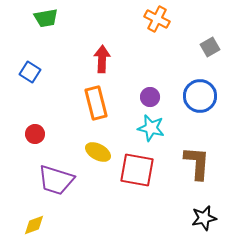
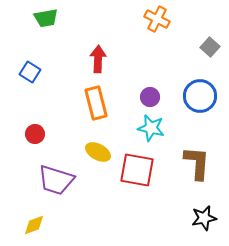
gray square: rotated 18 degrees counterclockwise
red arrow: moved 4 px left
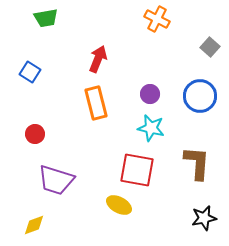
red arrow: rotated 20 degrees clockwise
purple circle: moved 3 px up
yellow ellipse: moved 21 px right, 53 px down
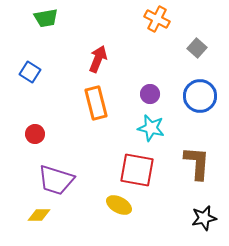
gray square: moved 13 px left, 1 px down
yellow diamond: moved 5 px right, 10 px up; rotated 20 degrees clockwise
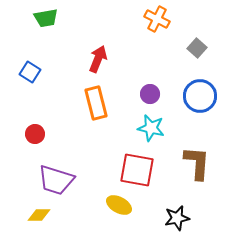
black star: moved 27 px left
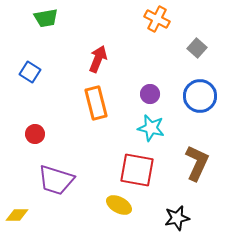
brown L-shape: rotated 21 degrees clockwise
yellow diamond: moved 22 px left
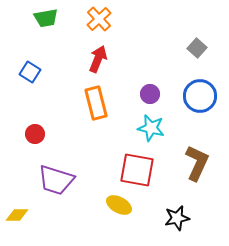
orange cross: moved 58 px left; rotated 20 degrees clockwise
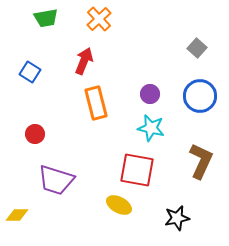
red arrow: moved 14 px left, 2 px down
brown L-shape: moved 4 px right, 2 px up
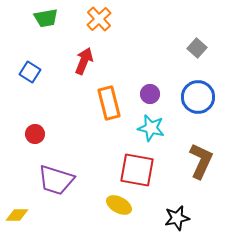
blue circle: moved 2 px left, 1 px down
orange rectangle: moved 13 px right
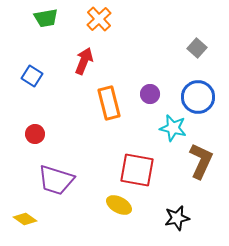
blue square: moved 2 px right, 4 px down
cyan star: moved 22 px right
yellow diamond: moved 8 px right, 4 px down; rotated 35 degrees clockwise
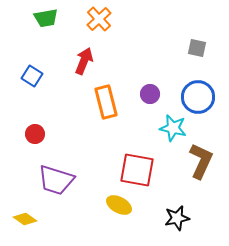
gray square: rotated 30 degrees counterclockwise
orange rectangle: moved 3 px left, 1 px up
